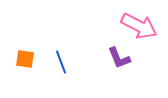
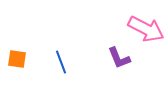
pink arrow: moved 7 px right, 3 px down
orange square: moved 8 px left
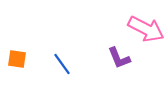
blue line: moved 1 px right, 2 px down; rotated 15 degrees counterclockwise
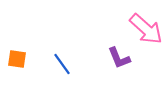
pink arrow: rotated 15 degrees clockwise
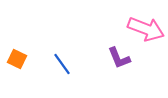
pink arrow: rotated 21 degrees counterclockwise
orange square: rotated 18 degrees clockwise
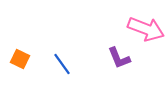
orange square: moved 3 px right
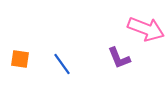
orange square: rotated 18 degrees counterclockwise
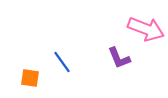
orange square: moved 10 px right, 19 px down
blue line: moved 2 px up
